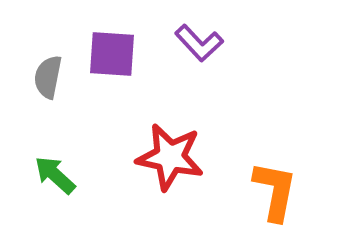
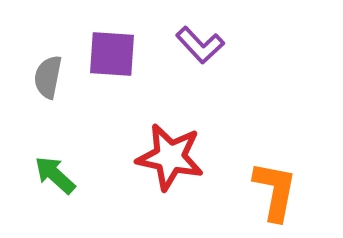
purple L-shape: moved 1 px right, 2 px down
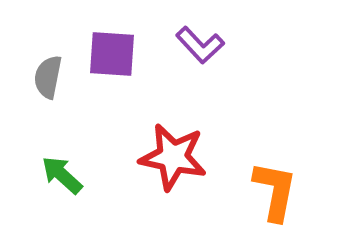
red star: moved 3 px right
green arrow: moved 7 px right
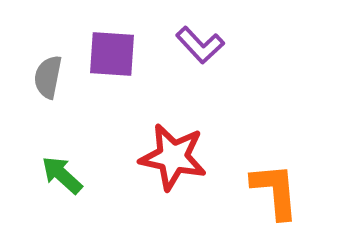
orange L-shape: rotated 16 degrees counterclockwise
